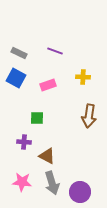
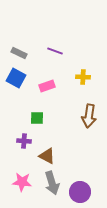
pink rectangle: moved 1 px left, 1 px down
purple cross: moved 1 px up
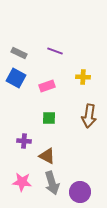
green square: moved 12 px right
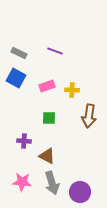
yellow cross: moved 11 px left, 13 px down
